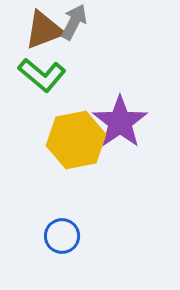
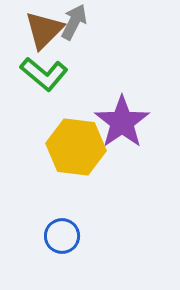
brown triangle: rotated 24 degrees counterclockwise
green L-shape: moved 2 px right, 1 px up
purple star: moved 2 px right
yellow hexagon: moved 7 px down; rotated 18 degrees clockwise
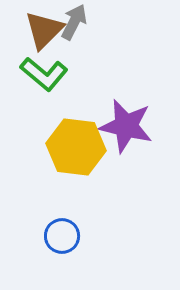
purple star: moved 4 px right, 4 px down; rotated 24 degrees counterclockwise
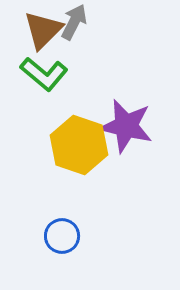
brown triangle: moved 1 px left
yellow hexagon: moved 3 px right, 2 px up; rotated 12 degrees clockwise
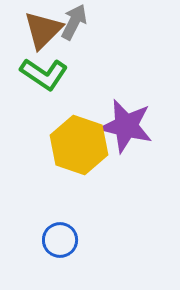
green L-shape: rotated 6 degrees counterclockwise
blue circle: moved 2 px left, 4 px down
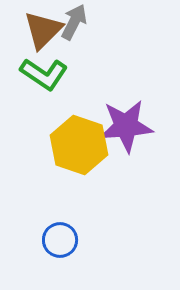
purple star: rotated 18 degrees counterclockwise
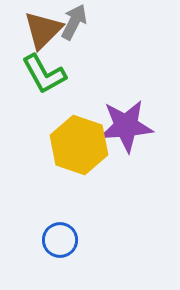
green L-shape: rotated 27 degrees clockwise
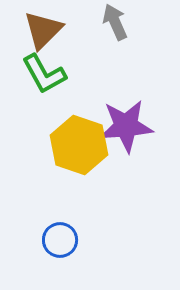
gray arrow: moved 41 px right; rotated 51 degrees counterclockwise
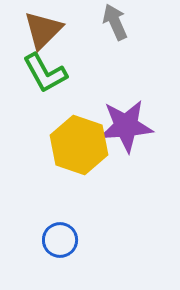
green L-shape: moved 1 px right, 1 px up
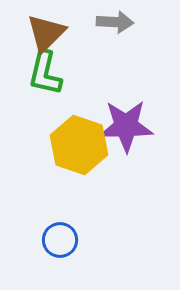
gray arrow: rotated 117 degrees clockwise
brown triangle: moved 3 px right, 3 px down
green L-shape: rotated 42 degrees clockwise
purple star: rotated 4 degrees clockwise
